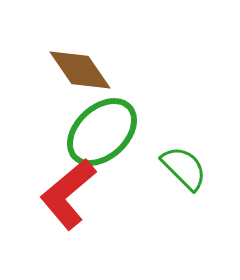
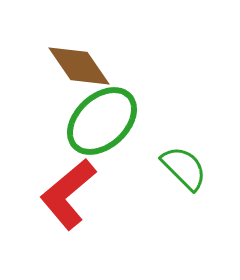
brown diamond: moved 1 px left, 4 px up
green ellipse: moved 11 px up
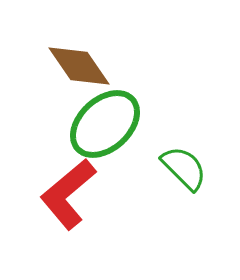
green ellipse: moved 3 px right, 3 px down
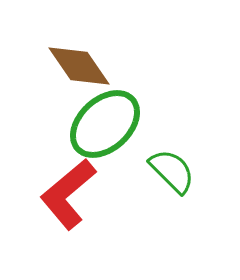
green semicircle: moved 12 px left, 3 px down
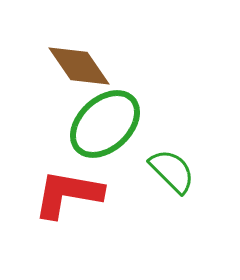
red L-shape: rotated 50 degrees clockwise
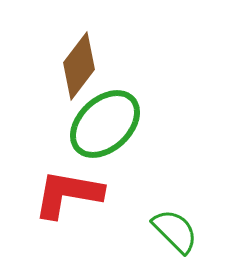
brown diamond: rotated 72 degrees clockwise
green semicircle: moved 3 px right, 60 px down
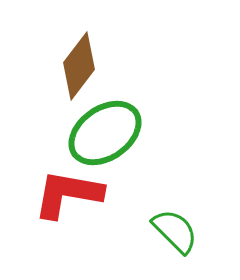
green ellipse: moved 9 px down; rotated 8 degrees clockwise
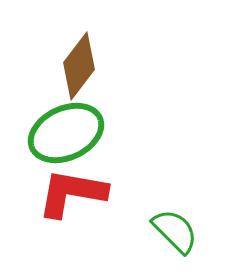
green ellipse: moved 39 px left; rotated 10 degrees clockwise
red L-shape: moved 4 px right, 1 px up
